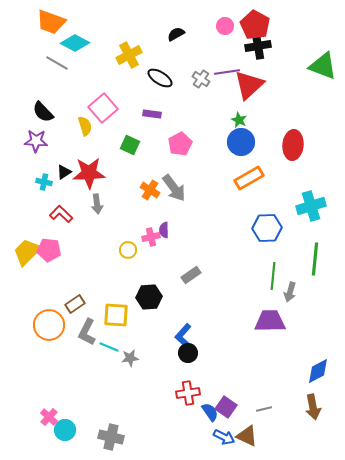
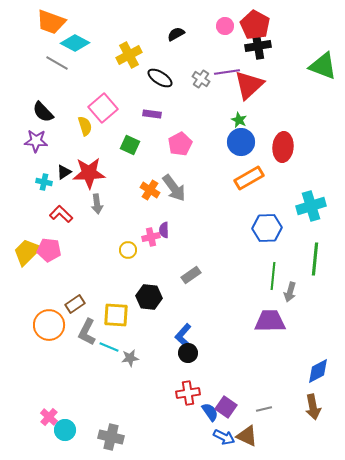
red ellipse at (293, 145): moved 10 px left, 2 px down
black hexagon at (149, 297): rotated 10 degrees clockwise
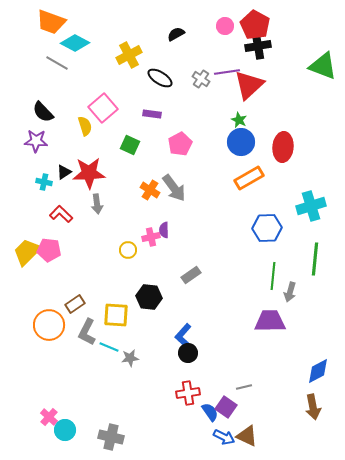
gray line at (264, 409): moved 20 px left, 22 px up
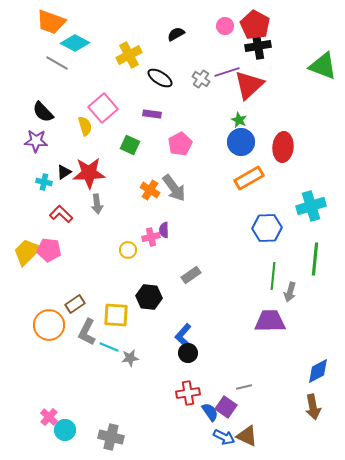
purple line at (227, 72): rotated 10 degrees counterclockwise
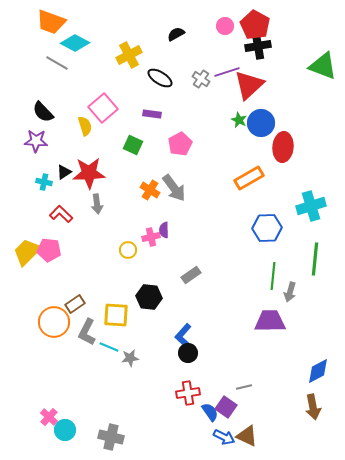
blue circle at (241, 142): moved 20 px right, 19 px up
green square at (130, 145): moved 3 px right
orange circle at (49, 325): moved 5 px right, 3 px up
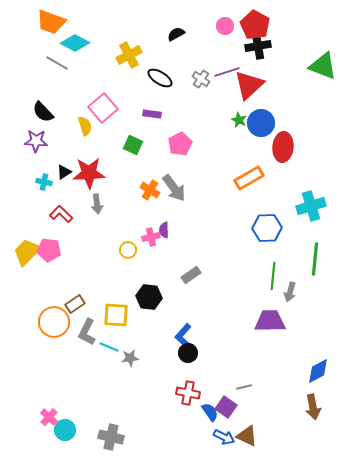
red cross at (188, 393): rotated 20 degrees clockwise
